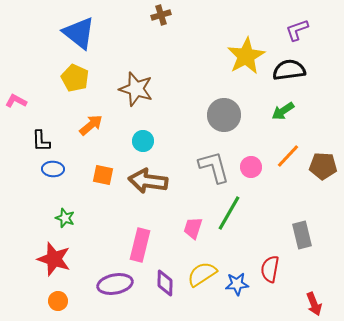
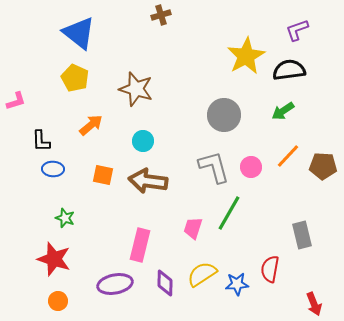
pink L-shape: rotated 135 degrees clockwise
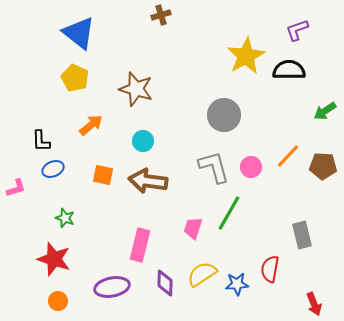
black semicircle: rotated 8 degrees clockwise
pink L-shape: moved 87 px down
green arrow: moved 42 px right
blue ellipse: rotated 25 degrees counterclockwise
purple ellipse: moved 3 px left, 3 px down
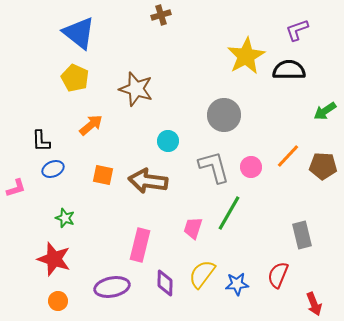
cyan circle: moved 25 px right
red semicircle: moved 8 px right, 6 px down; rotated 12 degrees clockwise
yellow semicircle: rotated 20 degrees counterclockwise
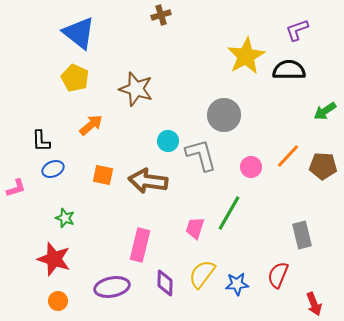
gray L-shape: moved 13 px left, 12 px up
pink trapezoid: moved 2 px right
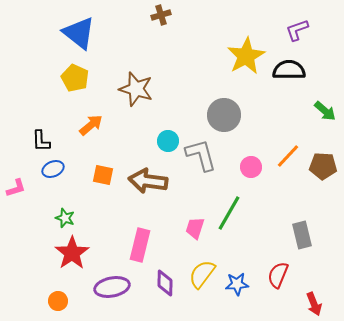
green arrow: rotated 105 degrees counterclockwise
red star: moved 18 px right, 6 px up; rotated 20 degrees clockwise
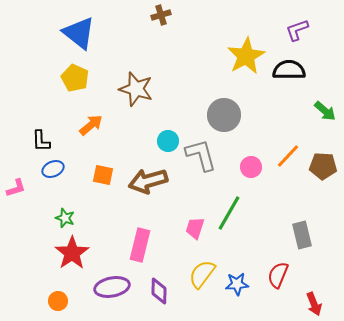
brown arrow: rotated 24 degrees counterclockwise
purple diamond: moved 6 px left, 8 px down
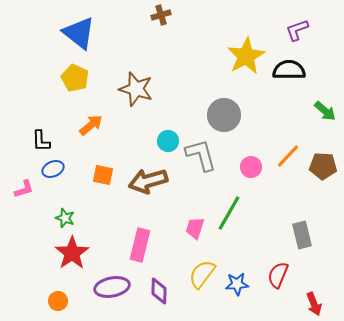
pink L-shape: moved 8 px right, 1 px down
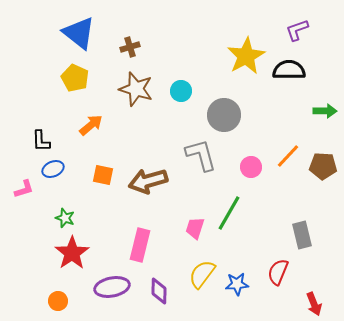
brown cross: moved 31 px left, 32 px down
green arrow: rotated 40 degrees counterclockwise
cyan circle: moved 13 px right, 50 px up
red semicircle: moved 3 px up
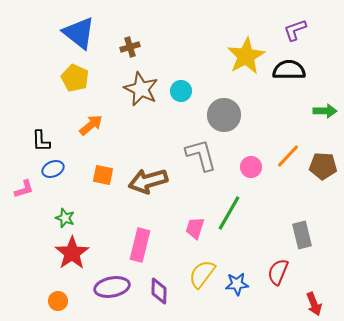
purple L-shape: moved 2 px left
brown star: moved 5 px right; rotated 8 degrees clockwise
